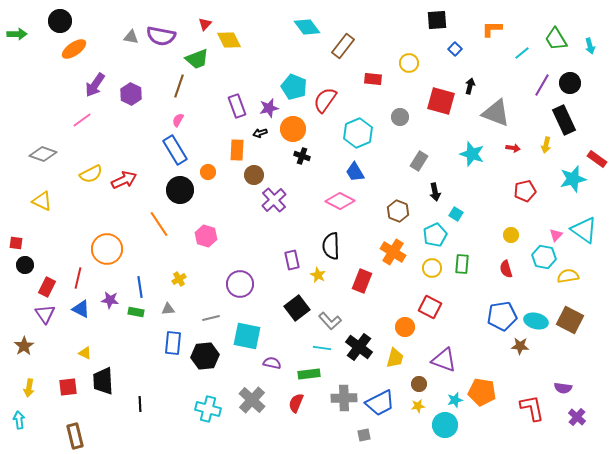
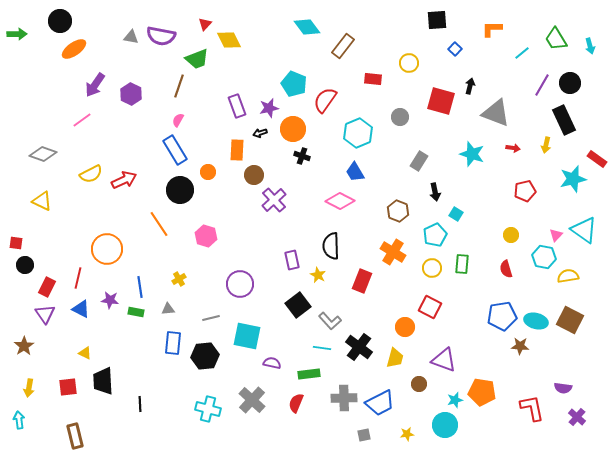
cyan pentagon at (294, 87): moved 3 px up
black square at (297, 308): moved 1 px right, 3 px up
yellow star at (418, 406): moved 11 px left, 28 px down
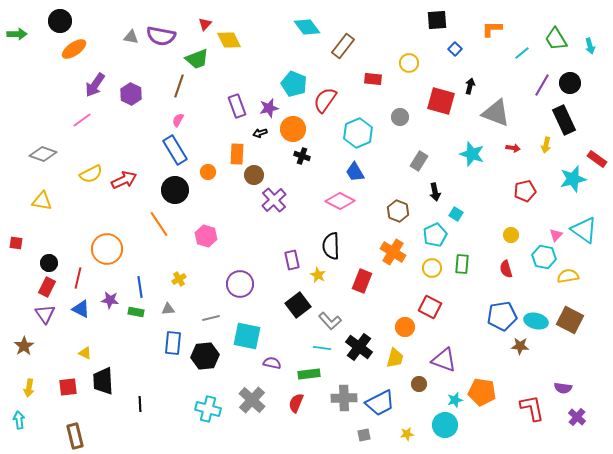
orange rectangle at (237, 150): moved 4 px down
black circle at (180, 190): moved 5 px left
yellow triangle at (42, 201): rotated 15 degrees counterclockwise
black circle at (25, 265): moved 24 px right, 2 px up
